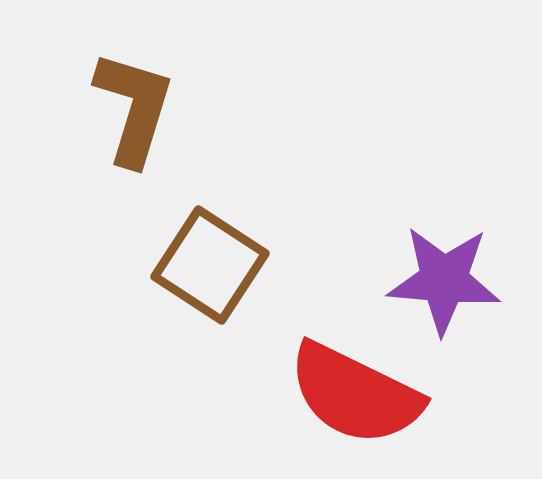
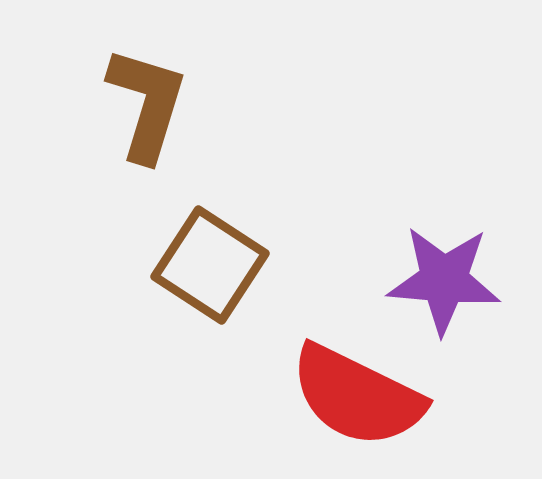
brown L-shape: moved 13 px right, 4 px up
red semicircle: moved 2 px right, 2 px down
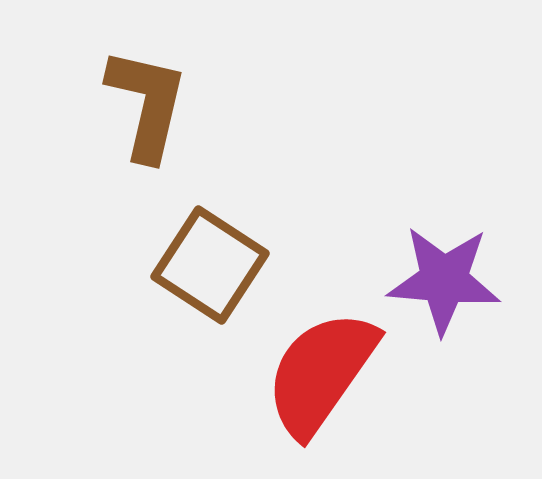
brown L-shape: rotated 4 degrees counterclockwise
red semicircle: moved 36 px left, 23 px up; rotated 99 degrees clockwise
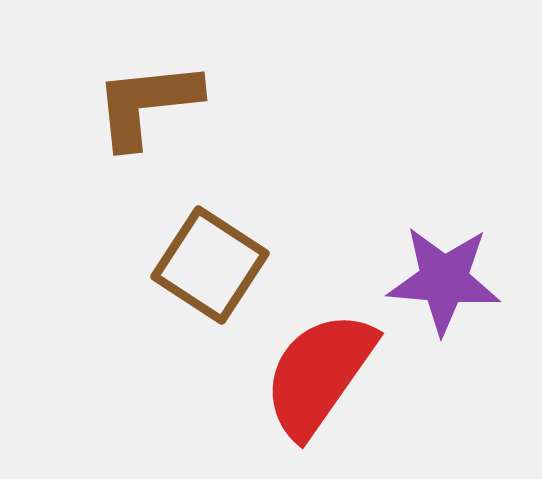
brown L-shape: rotated 109 degrees counterclockwise
red semicircle: moved 2 px left, 1 px down
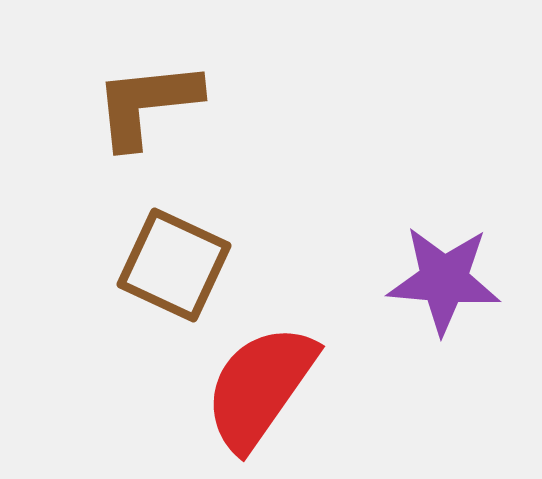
brown square: moved 36 px left; rotated 8 degrees counterclockwise
red semicircle: moved 59 px left, 13 px down
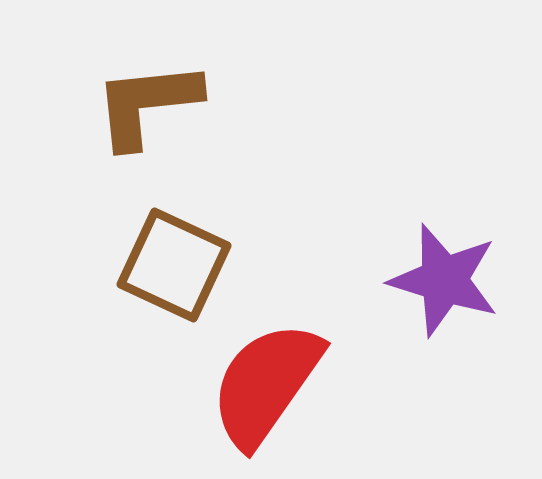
purple star: rotated 12 degrees clockwise
red semicircle: moved 6 px right, 3 px up
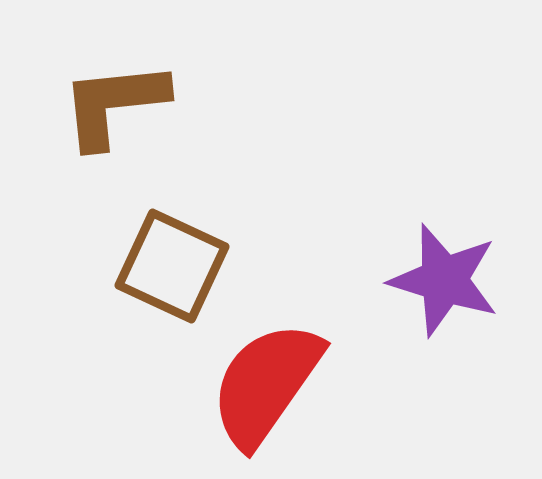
brown L-shape: moved 33 px left
brown square: moved 2 px left, 1 px down
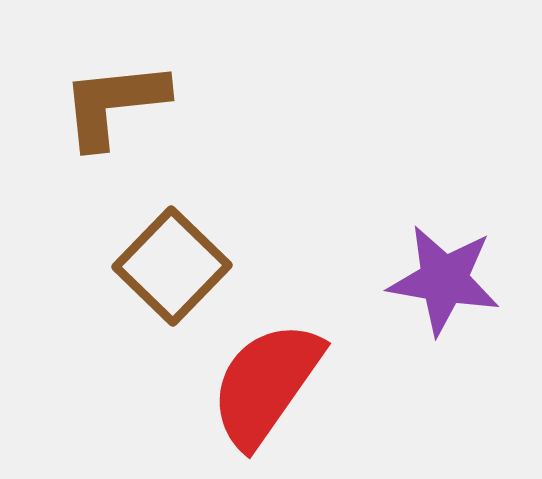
brown square: rotated 19 degrees clockwise
purple star: rotated 7 degrees counterclockwise
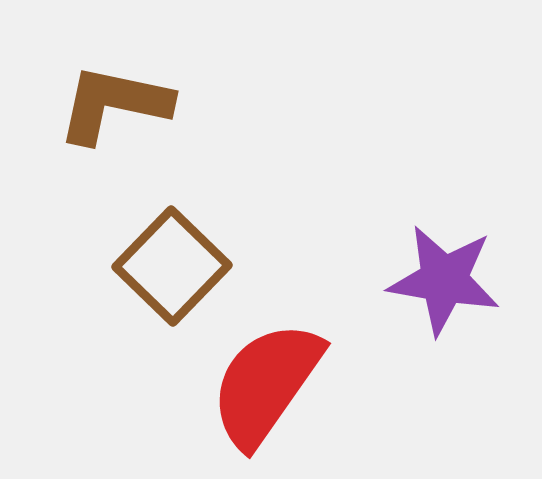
brown L-shape: rotated 18 degrees clockwise
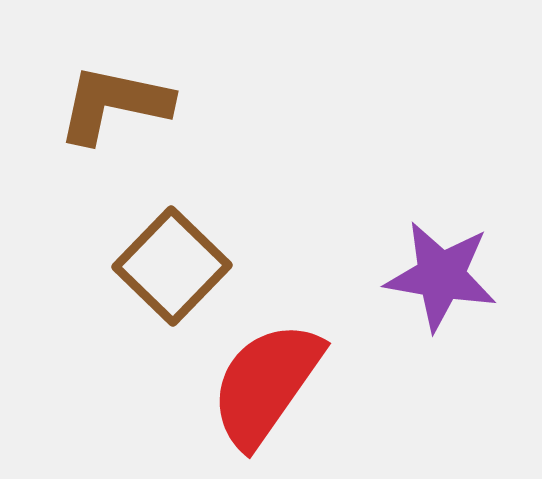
purple star: moved 3 px left, 4 px up
